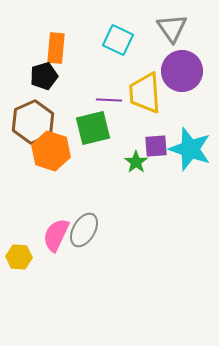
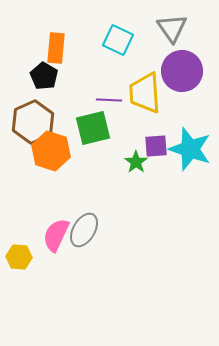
black pentagon: rotated 24 degrees counterclockwise
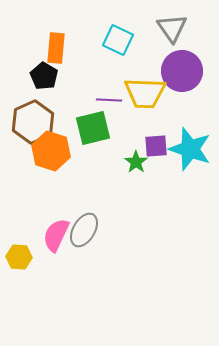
yellow trapezoid: rotated 84 degrees counterclockwise
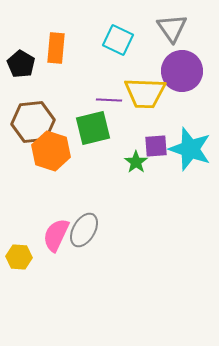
black pentagon: moved 23 px left, 12 px up
brown hexagon: rotated 18 degrees clockwise
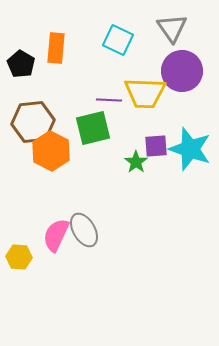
orange hexagon: rotated 9 degrees clockwise
gray ellipse: rotated 60 degrees counterclockwise
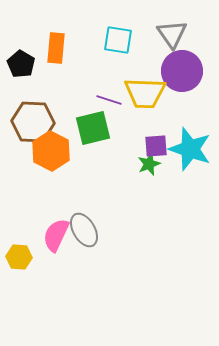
gray triangle: moved 6 px down
cyan square: rotated 16 degrees counterclockwise
purple line: rotated 15 degrees clockwise
brown hexagon: rotated 9 degrees clockwise
green star: moved 13 px right, 2 px down; rotated 15 degrees clockwise
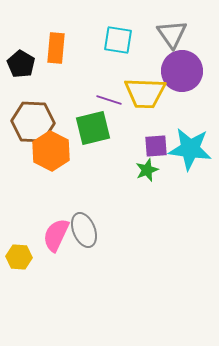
cyan star: rotated 12 degrees counterclockwise
green star: moved 2 px left, 6 px down
gray ellipse: rotated 8 degrees clockwise
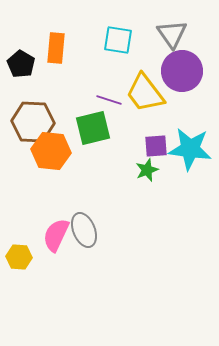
yellow trapezoid: rotated 51 degrees clockwise
orange hexagon: rotated 21 degrees counterclockwise
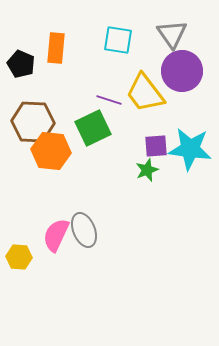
black pentagon: rotated 8 degrees counterclockwise
green square: rotated 12 degrees counterclockwise
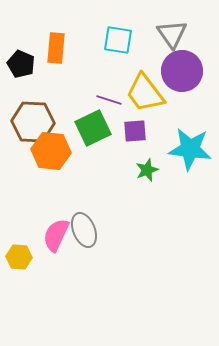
purple square: moved 21 px left, 15 px up
